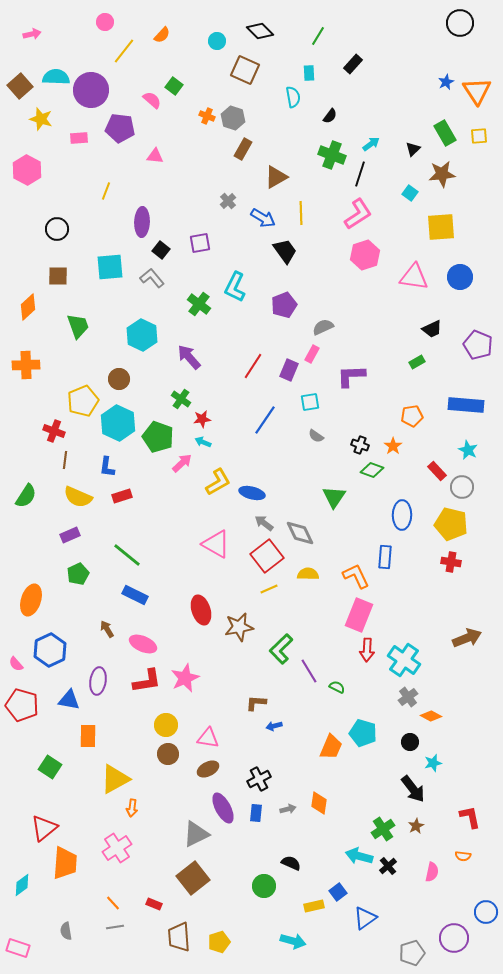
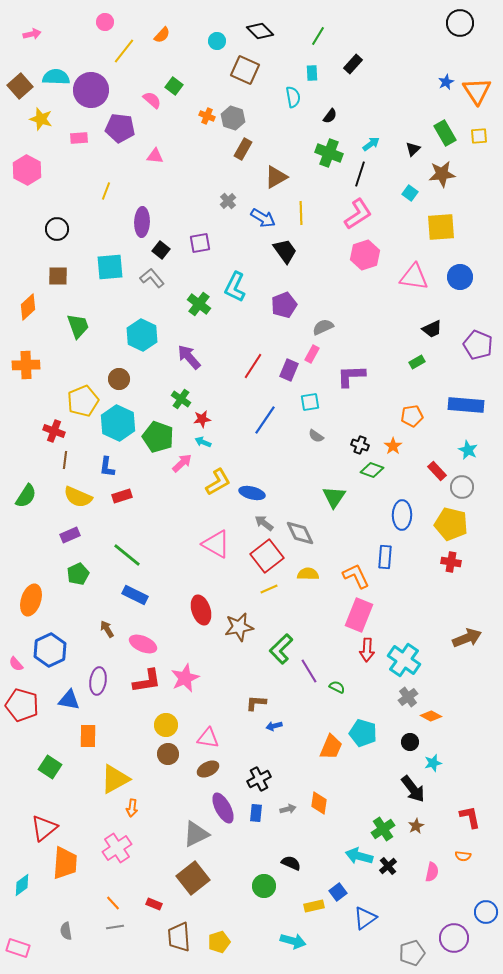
cyan rectangle at (309, 73): moved 3 px right
green cross at (332, 155): moved 3 px left, 2 px up
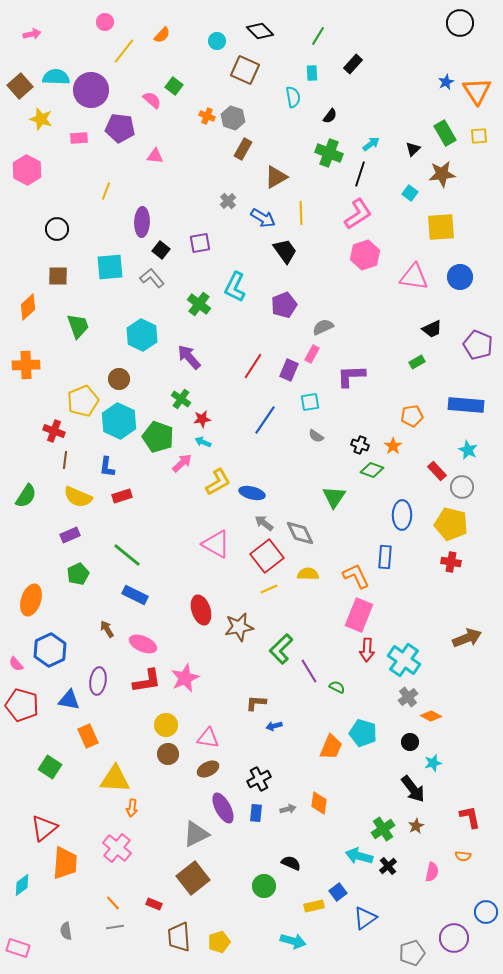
cyan hexagon at (118, 423): moved 1 px right, 2 px up
orange rectangle at (88, 736): rotated 25 degrees counterclockwise
yellow triangle at (115, 779): rotated 32 degrees clockwise
pink cross at (117, 848): rotated 16 degrees counterclockwise
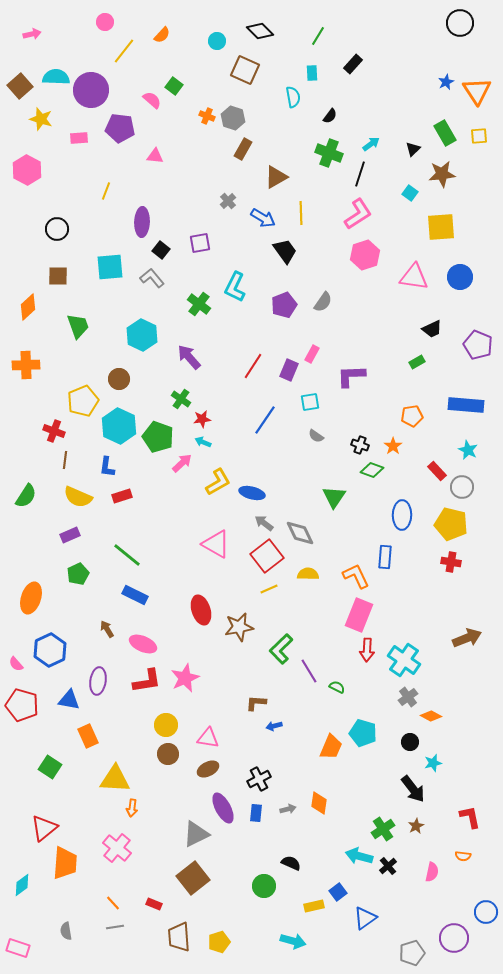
gray semicircle at (323, 327): moved 25 px up; rotated 150 degrees clockwise
cyan hexagon at (119, 421): moved 5 px down
orange ellipse at (31, 600): moved 2 px up
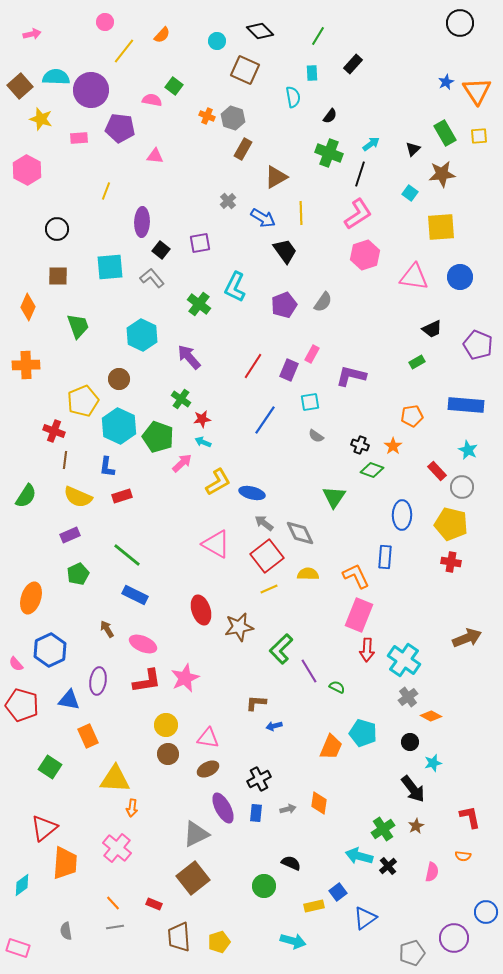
pink semicircle at (152, 100): rotated 30 degrees counterclockwise
orange diamond at (28, 307): rotated 24 degrees counterclockwise
purple L-shape at (351, 376): rotated 16 degrees clockwise
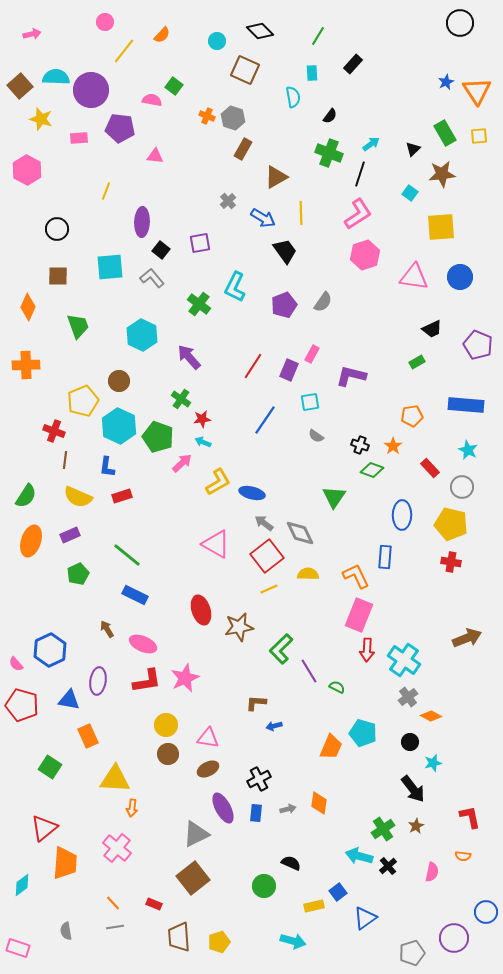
brown circle at (119, 379): moved 2 px down
red rectangle at (437, 471): moved 7 px left, 3 px up
orange ellipse at (31, 598): moved 57 px up
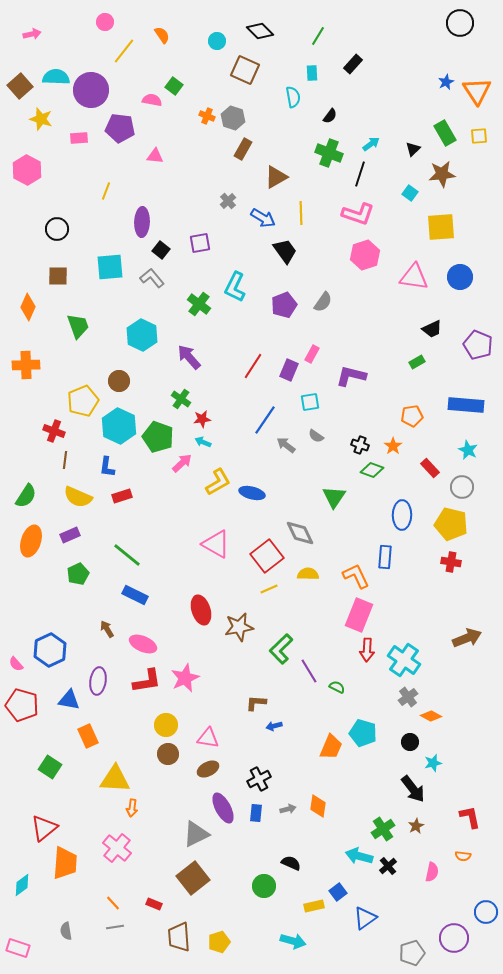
orange semicircle at (162, 35): rotated 78 degrees counterclockwise
pink L-shape at (358, 214): rotated 52 degrees clockwise
gray arrow at (264, 523): moved 22 px right, 78 px up
orange diamond at (319, 803): moved 1 px left, 3 px down
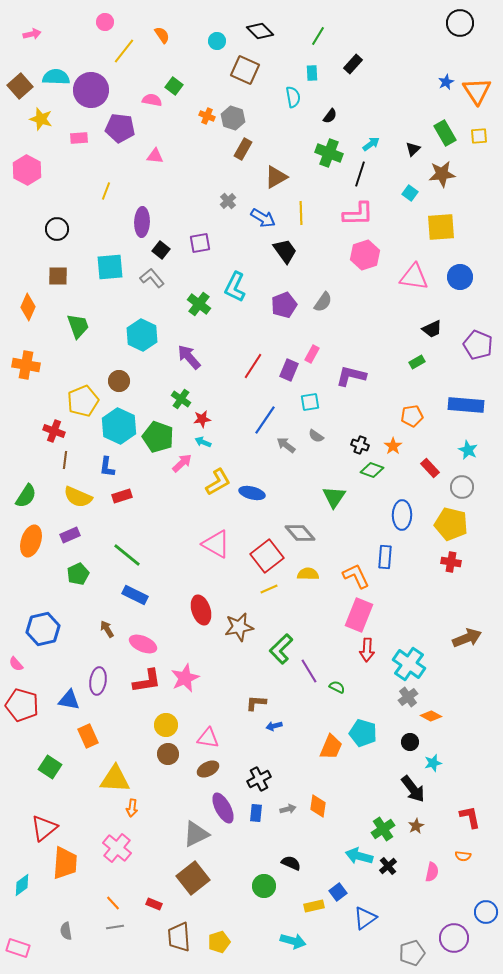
pink L-shape at (358, 214): rotated 20 degrees counterclockwise
orange cross at (26, 365): rotated 12 degrees clockwise
gray diamond at (300, 533): rotated 16 degrees counterclockwise
blue hexagon at (50, 650): moved 7 px left, 21 px up; rotated 12 degrees clockwise
cyan cross at (404, 660): moved 5 px right, 4 px down
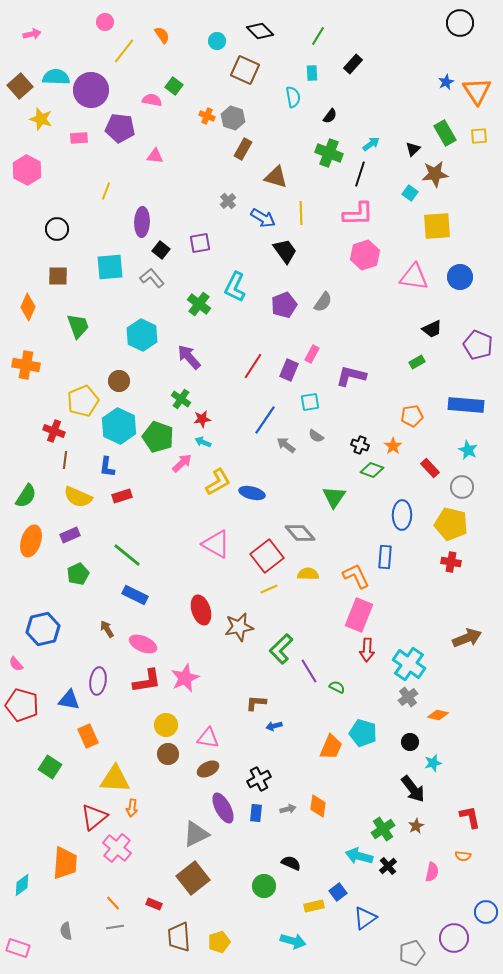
brown star at (442, 174): moved 7 px left
brown triangle at (276, 177): rotated 45 degrees clockwise
yellow square at (441, 227): moved 4 px left, 1 px up
orange diamond at (431, 716): moved 7 px right, 1 px up; rotated 15 degrees counterclockwise
red triangle at (44, 828): moved 50 px right, 11 px up
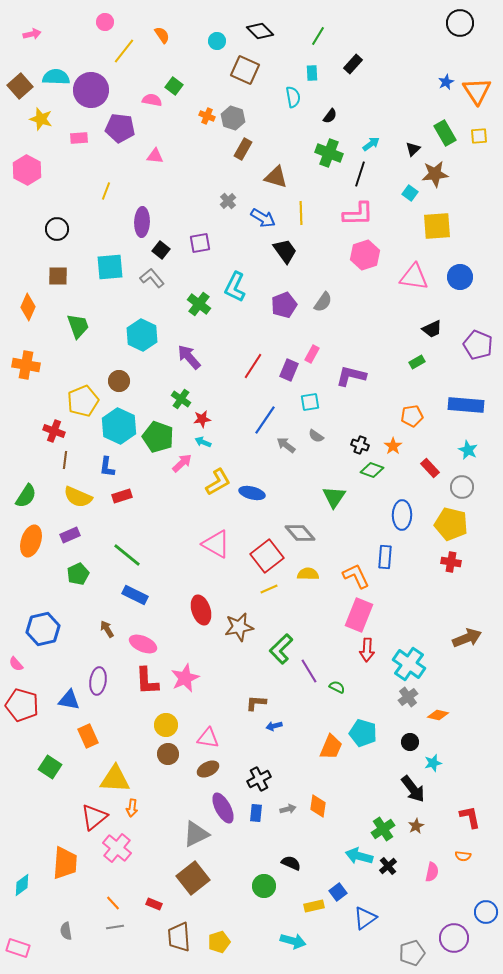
red L-shape at (147, 681): rotated 96 degrees clockwise
